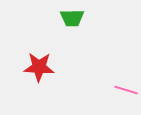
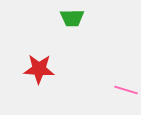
red star: moved 2 px down
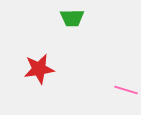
red star: rotated 12 degrees counterclockwise
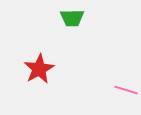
red star: rotated 20 degrees counterclockwise
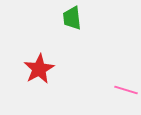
green trapezoid: rotated 85 degrees clockwise
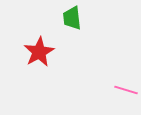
red star: moved 17 px up
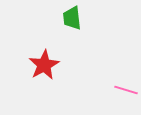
red star: moved 5 px right, 13 px down
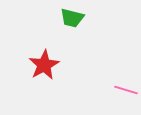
green trapezoid: rotated 70 degrees counterclockwise
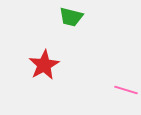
green trapezoid: moved 1 px left, 1 px up
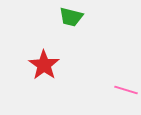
red star: rotated 8 degrees counterclockwise
